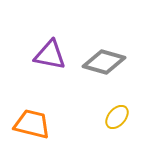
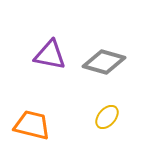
yellow ellipse: moved 10 px left
orange trapezoid: moved 1 px down
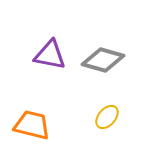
gray diamond: moved 1 px left, 2 px up
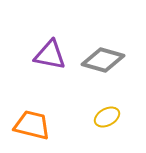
yellow ellipse: rotated 20 degrees clockwise
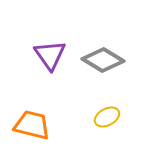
purple triangle: rotated 44 degrees clockwise
gray diamond: rotated 15 degrees clockwise
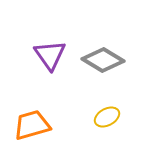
orange trapezoid: rotated 30 degrees counterclockwise
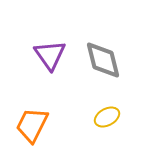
gray diamond: rotated 45 degrees clockwise
orange trapezoid: rotated 48 degrees counterclockwise
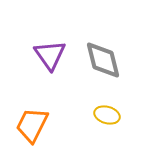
yellow ellipse: moved 2 px up; rotated 45 degrees clockwise
